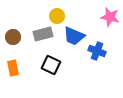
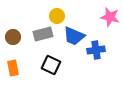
blue cross: moved 1 px left, 1 px up; rotated 30 degrees counterclockwise
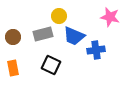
yellow circle: moved 2 px right
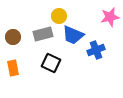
pink star: rotated 24 degrees counterclockwise
blue trapezoid: moved 1 px left, 1 px up
blue cross: rotated 12 degrees counterclockwise
black square: moved 2 px up
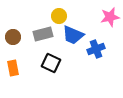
blue cross: moved 1 px up
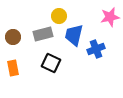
blue trapezoid: moved 1 px right; rotated 80 degrees clockwise
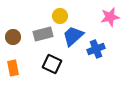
yellow circle: moved 1 px right
blue trapezoid: moved 1 px left, 1 px down; rotated 35 degrees clockwise
black square: moved 1 px right, 1 px down
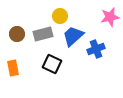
brown circle: moved 4 px right, 3 px up
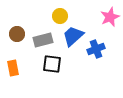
pink star: rotated 12 degrees counterclockwise
gray rectangle: moved 6 px down
black square: rotated 18 degrees counterclockwise
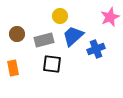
gray rectangle: moved 1 px right
